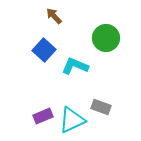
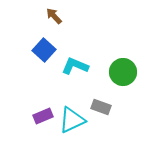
green circle: moved 17 px right, 34 px down
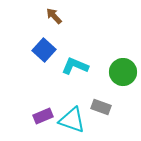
cyan triangle: rotated 44 degrees clockwise
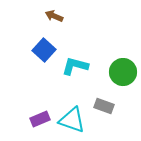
brown arrow: rotated 24 degrees counterclockwise
cyan L-shape: rotated 8 degrees counterclockwise
gray rectangle: moved 3 px right, 1 px up
purple rectangle: moved 3 px left, 3 px down
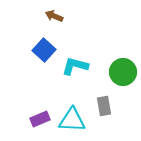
gray rectangle: rotated 60 degrees clockwise
cyan triangle: rotated 16 degrees counterclockwise
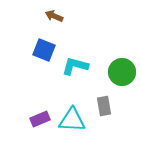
blue square: rotated 20 degrees counterclockwise
green circle: moved 1 px left
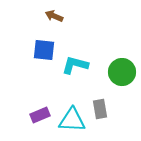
blue square: rotated 15 degrees counterclockwise
cyan L-shape: moved 1 px up
gray rectangle: moved 4 px left, 3 px down
purple rectangle: moved 4 px up
